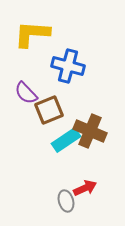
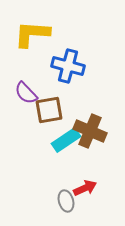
brown square: rotated 12 degrees clockwise
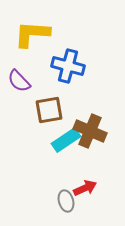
purple semicircle: moved 7 px left, 12 px up
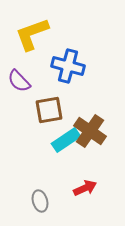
yellow L-shape: rotated 24 degrees counterclockwise
brown cross: rotated 12 degrees clockwise
gray ellipse: moved 26 px left
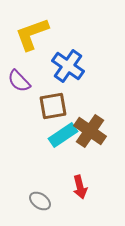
blue cross: rotated 20 degrees clockwise
brown square: moved 4 px right, 4 px up
cyan rectangle: moved 3 px left, 5 px up
red arrow: moved 5 px left, 1 px up; rotated 100 degrees clockwise
gray ellipse: rotated 40 degrees counterclockwise
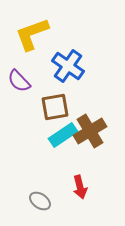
brown square: moved 2 px right, 1 px down
brown cross: rotated 24 degrees clockwise
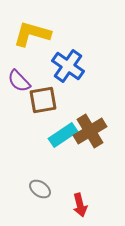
yellow L-shape: rotated 36 degrees clockwise
brown square: moved 12 px left, 7 px up
red arrow: moved 18 px down
gray ellipse: moved 12 px up
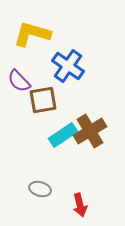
gray ellipse: rotated 20 degrees counterclockwise
